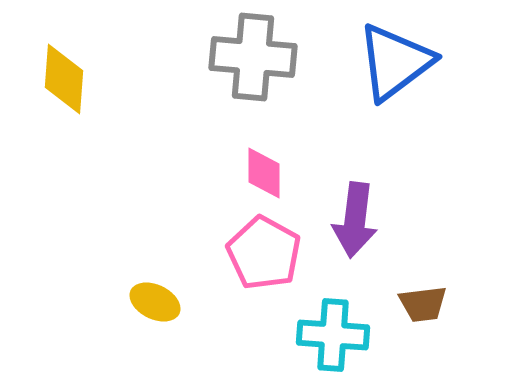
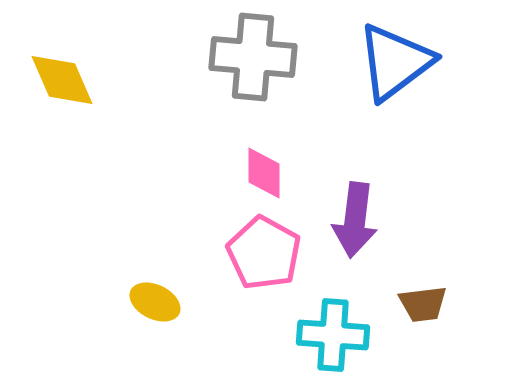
yellow diamond: moved 2 px left, 1 px down; rotated 28 degrees counterclockwise
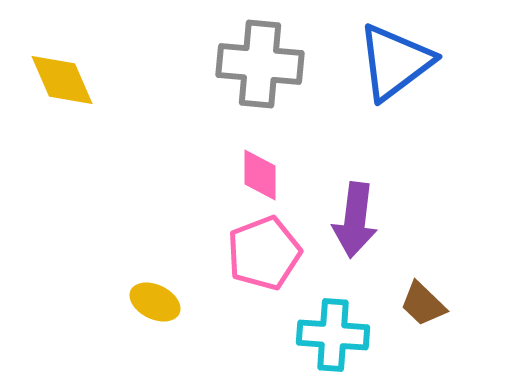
gray cross: moved 7 px right, 7 px down
pink diamond: moved 4 px left, 2 px down
pink pentagon: rotated 22 degrees clockwise
brown trapezoid: rotated 51 degrees clockwise
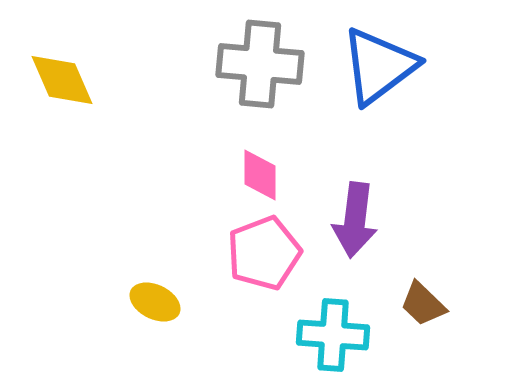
blue triangle: moved 16 px left, 4 px down
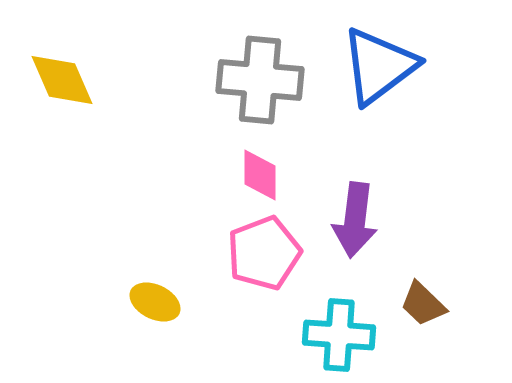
gray cross: moved 16 px down
cyan cross: moved 6 px right
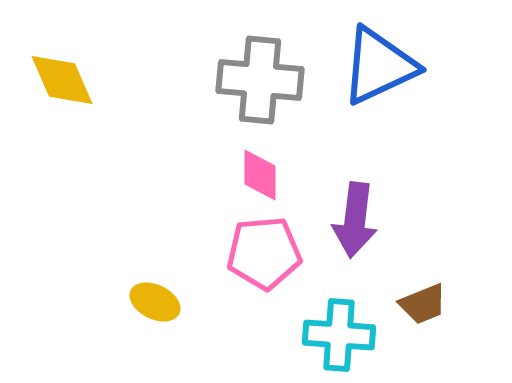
blue triangle: rotated 12 degrees clockwise
pink pentagon: rotated 16 degrees clockwise
brown trapezoid: rotated 66 degrees counterclockwise
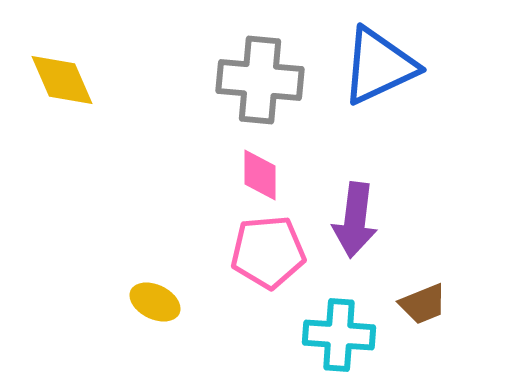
pink pentagon: moved 4 px right, 1 px up
